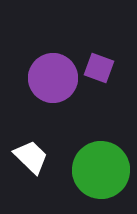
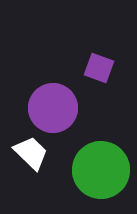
purple circle: moved 30 px down
white trapezoid: moved 4 px up
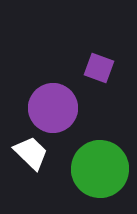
green circle: moved 1 px left, 1 px up
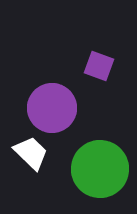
purple square: moved 2 px up
purple circle: moved 1 px left
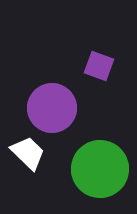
white trapezoid: moved 3 px left
